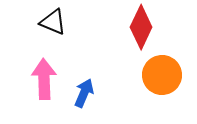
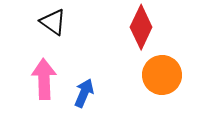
black triangle: rotated 12 degrees clockwise
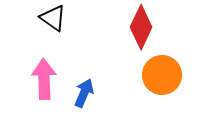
black triangle: moved 4 px up
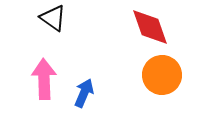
red diamond: moved 9 px right; rotated 45 degrees counterclockwise
